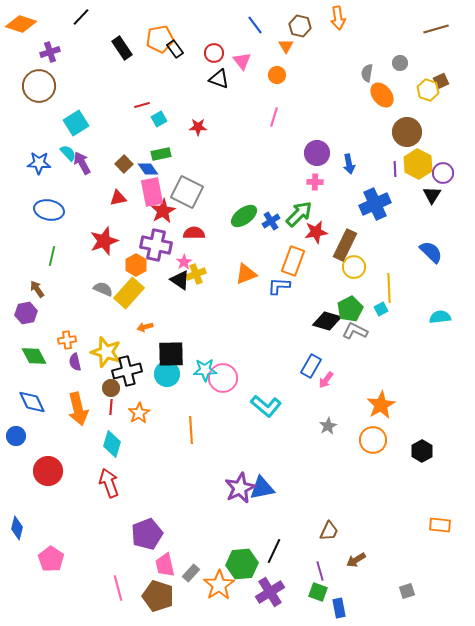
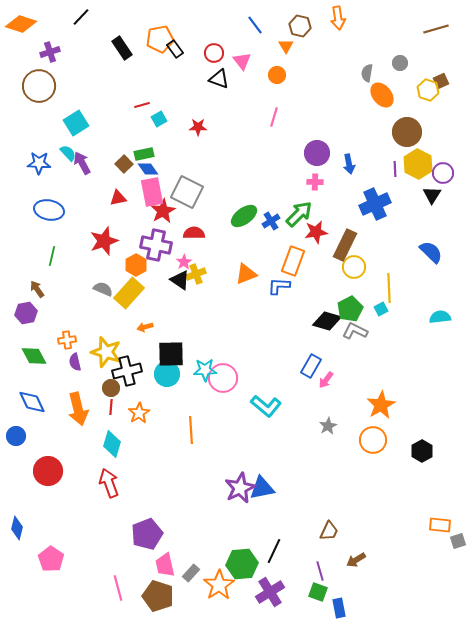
green rectangle at (161, 154): moved 17 px left
gray square at (407, 591): moved 51 px right, 50 px up
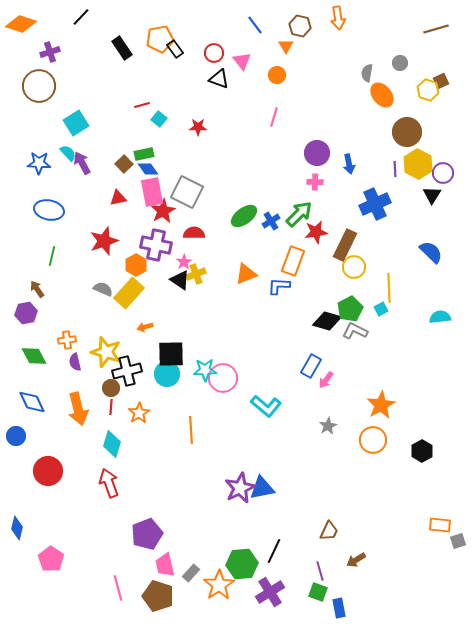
cyan square at (159, 119): rotated 21 degrees counterclockwise
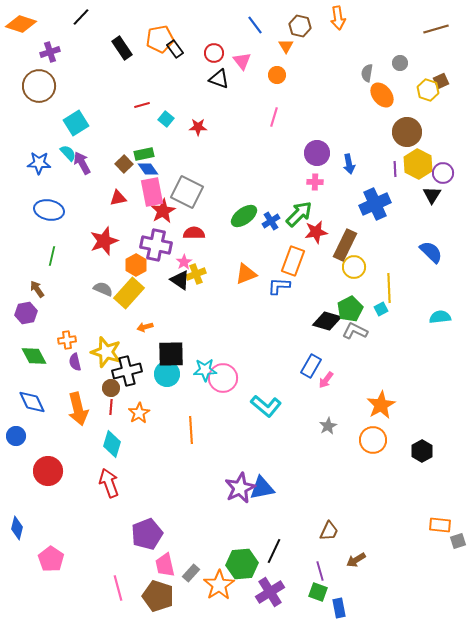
cyan square at (159, 119): moved 7 px right
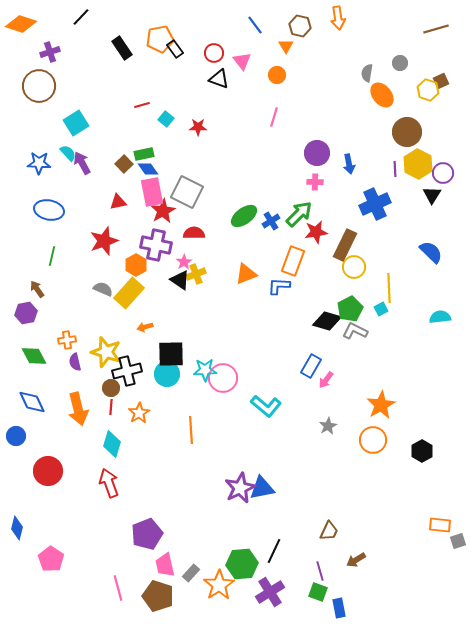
red triangle at (118, 198): moved 4 px down
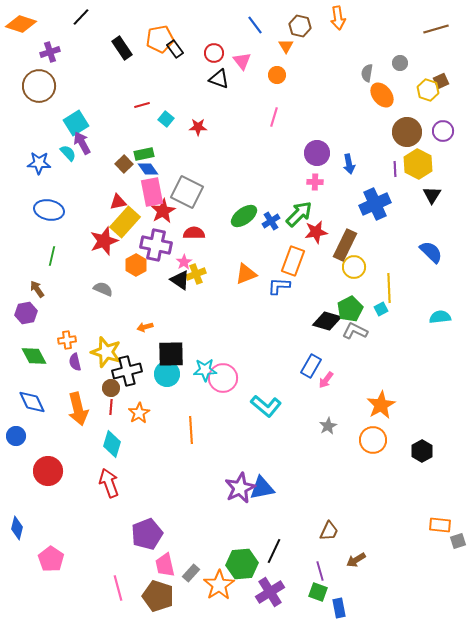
purple arrow at (82, 163): moved 20 px up
purple circle at (443, 173): moved 42 px up
yellow rectangle at (129, 293): moved 4 px left, 71 px up
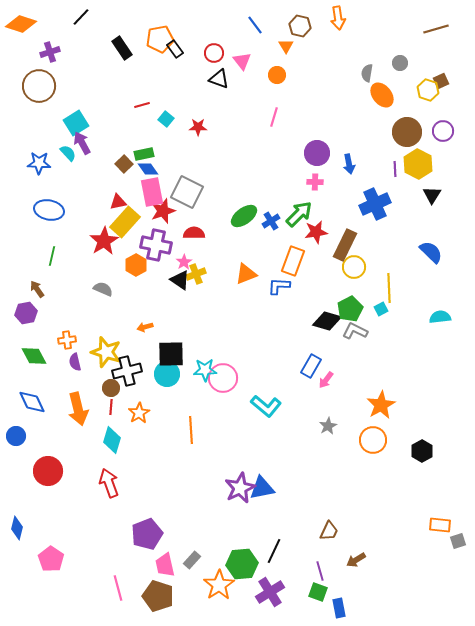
red star at (163, 211): rotated 10 degrees clockwise
red star at (104, 241): rotated 12 degrees counterclockwise
cyan diamond at (112, 444): moved 4 px up
gray rectangle at (191, 573): moved 1 px right, 13 px up
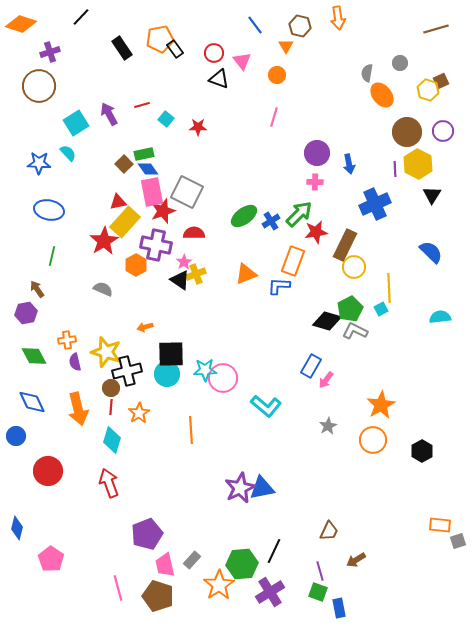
purple arrow at (82, 143): moved 27 px right, 29 px up
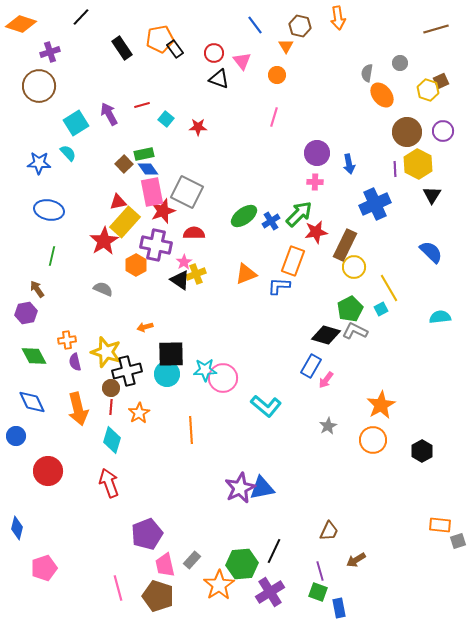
yellow line at (389, 288): rotated 28 degrees counterclockwise
black diamond at (327, 321): moved 1 px left, 14 px down
pink pentagon at (51, 559): moved 7 px left, 9 px down; rotated 20 degrees clockwise
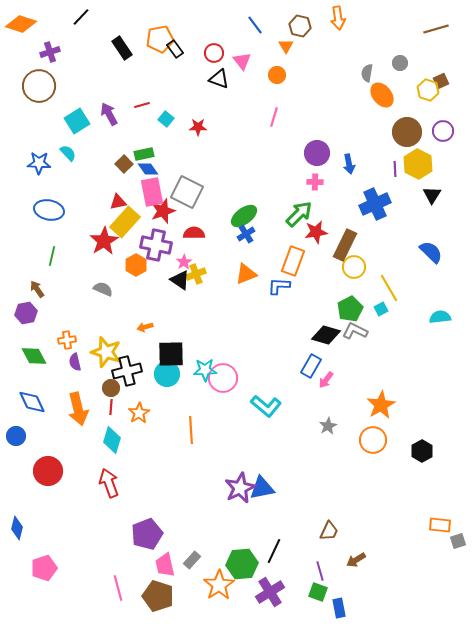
cyan square at (76, 123): moved 1 px right, 2 px up
blue cross at (271, 221): moved 25 px left, 13 px down
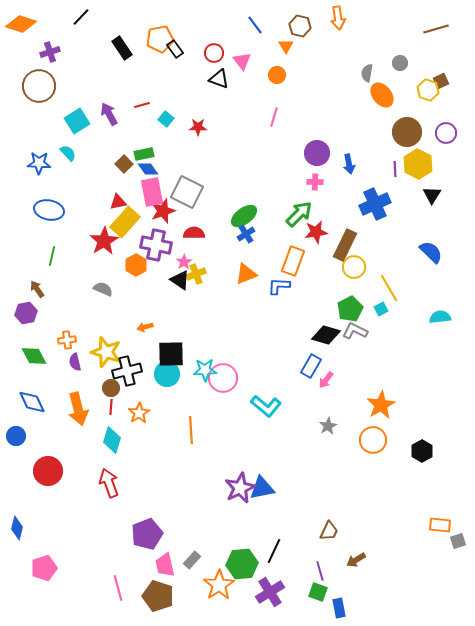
purple circle at (443, 131): moved 3 px right, 2 px down
